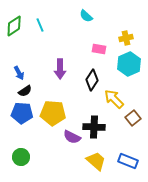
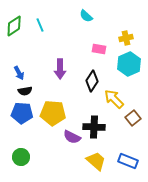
black diamond: moved 1 px down
black semicircle: rotated 24 degrees clockwise
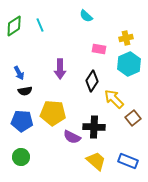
blue pentagon: moved 8 px down
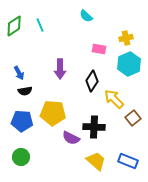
purple semicircle: moved 1 px left, 1 px down
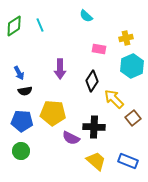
cyan hexagon: moved 3 px right, 2 px down
green circle: moved 6 px up
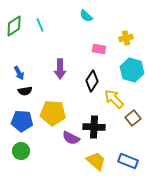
cyan hexagon: moved 4 px down; rotated 20 degrees counterclockwise
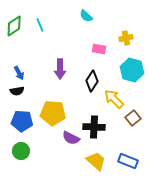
black semicircle: moved 8 px left
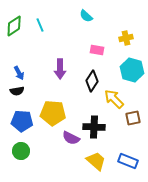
pink rectangle: moved 2 px left, 1 px down
brown square: rotated 28 degrees clockwise
